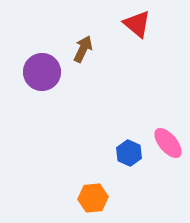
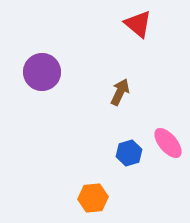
red triangle: moved 1 px right
brown arrow: moved 37 px right, 43 px down
blue hexagon: rotated 20 degrees clockwise
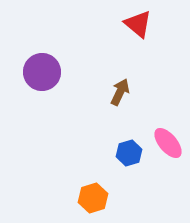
orange hexagon: rotated 12 degrees counterclockwise
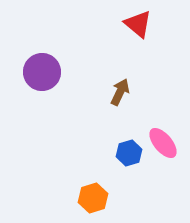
pink ellipse: moved 5 px left
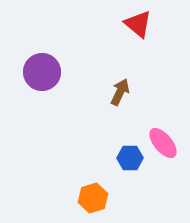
blue hexagon: moved 1 px right, 5 px down; rotated 15 degrees clockwise
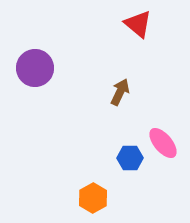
purple circle: moved 7 px left, 4 px up
orange hexagon: rotated 12 degrees counterclockwise
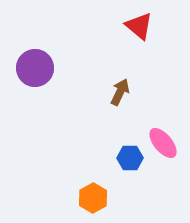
red triangle: moved 1 px right, 2 px down
